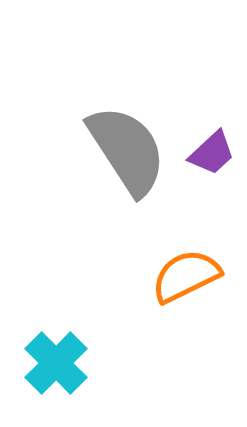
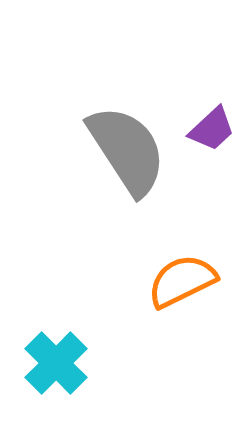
purple trapezoid: moved 24 px up
orange semicircle: moved 4 px left, 5 px down
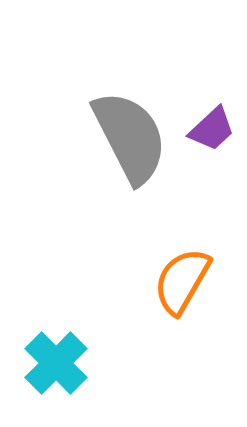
gray semicircle: moved 3 px right, 13 px up; rotated 6 degrees clockwise
orange semicircle: rotated 34 degrees counterclockwise
